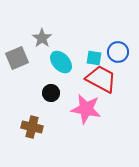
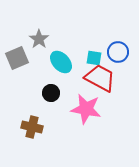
gray star: moved 3 px left, 1 px down
red trapezoid: moved 1 px left, 1 px up
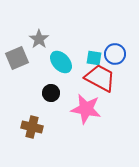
blue circle: moved 3 px left, 2 px down
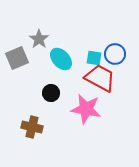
cyan ellipse: moved 3 px up
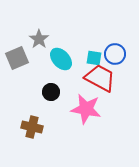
black circle: moved 1 px up
